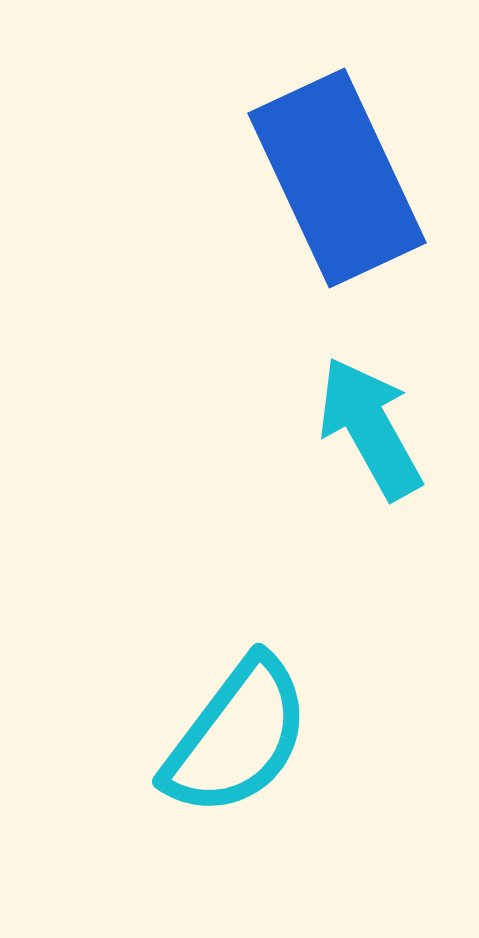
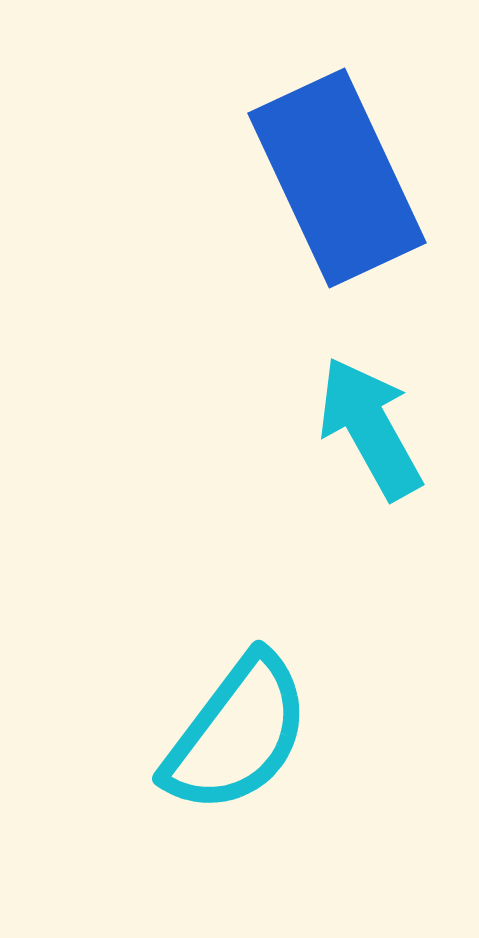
cyan semicircle: moved 3 px up
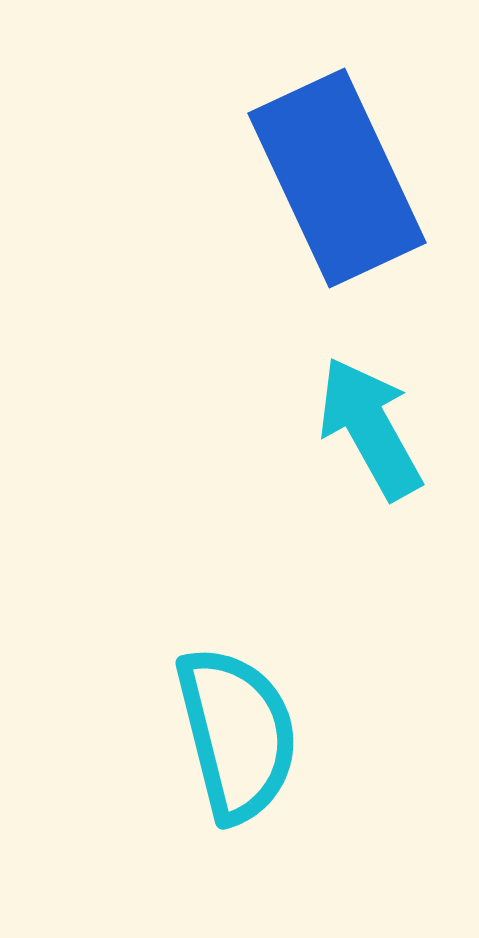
cyan semicircle: rotated 51 degrees counterclockwise
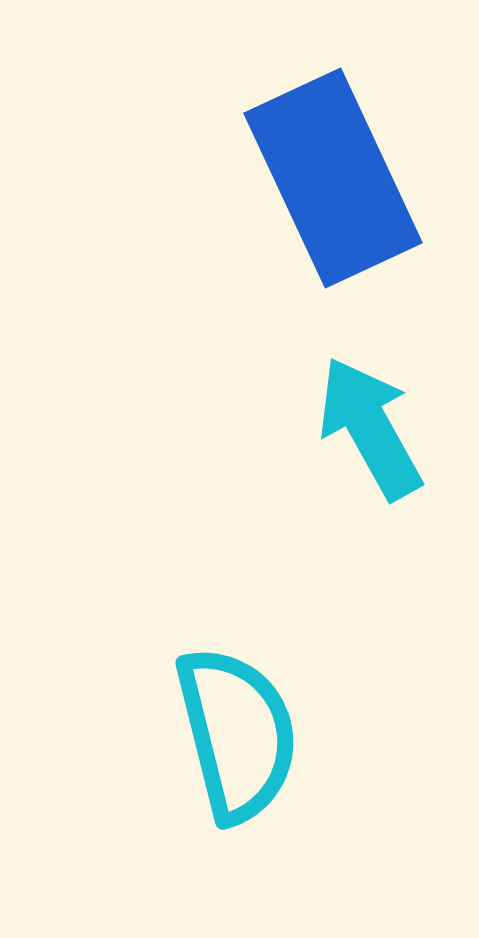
blue rectangle: moved 4 px left
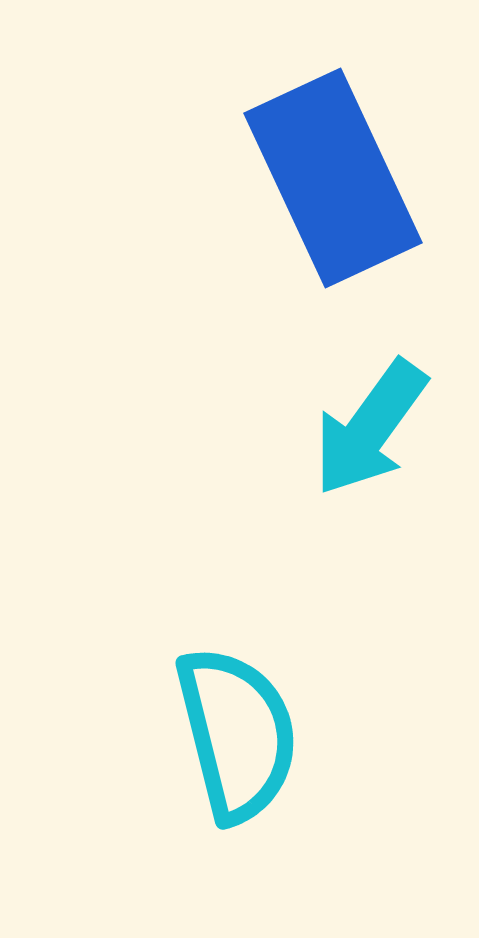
cyan arrow: rotated 115 degrees counterclockwise
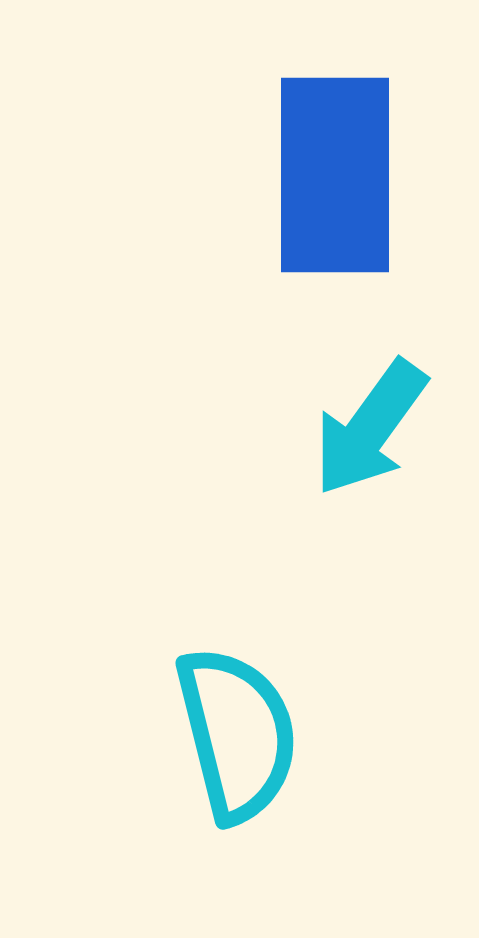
blue rectangle: moved 2 px right, 3 px up; rotated 25 degrees clockwise
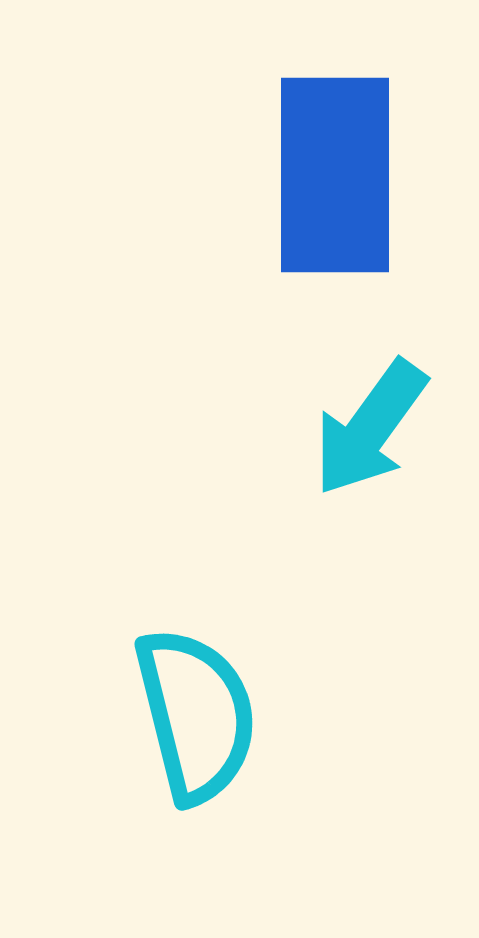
cyan semicircle: moved 41 px left, 19 px up
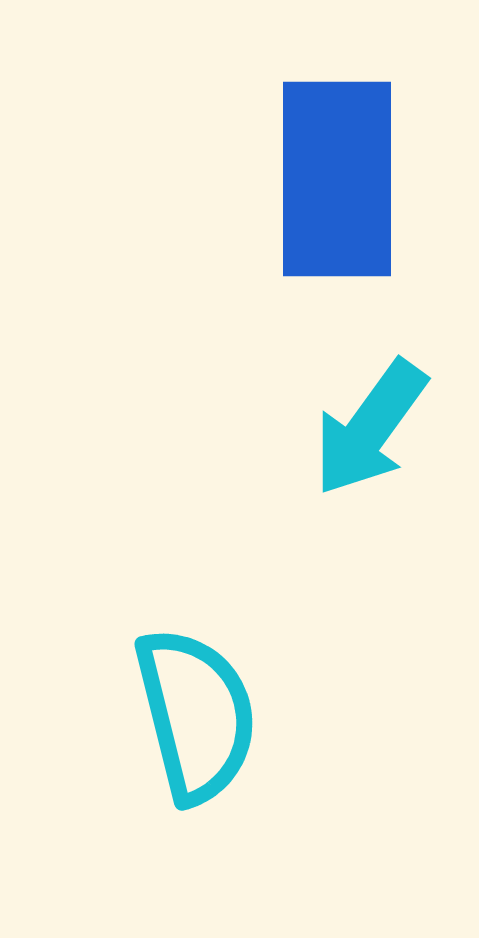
blue rectangle: moved 2 px right, 4 px down
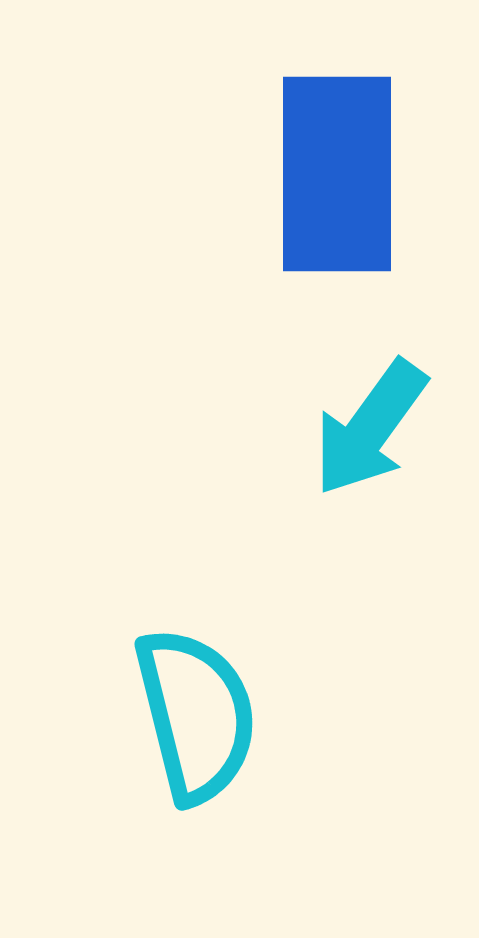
blue rectangle: moved 5 px up
